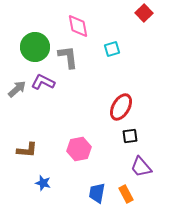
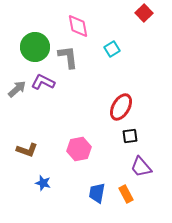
cyan square: rotated 14 degrees counterclockwise
brown L-shape: rotated 15 degrees clockwise
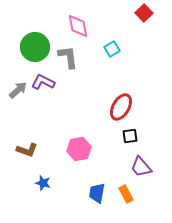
gray arrow: moved 1 px right, 1 px down
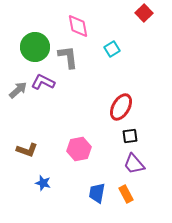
purple trapezoid: moved 7 px left, 3 px up
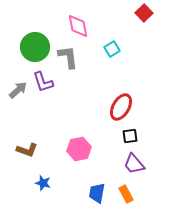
purple L-shape: rotated 135 degrees counterclockwise
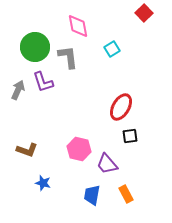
gray arrow: rotated 24 degrees counterclockwise
pink hexagon: rotated 25 degrees clockwise
purple trapezoid: moved 27 px left
blue trapezoid: moved 5 px left, 2 px down
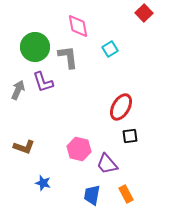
cyan square: moved 2 px left
brown L-shape: moved 3 px left, 3 px up
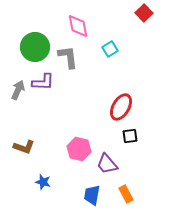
purple L-shape: rotated 70 degrees counterclockwise
blue star: moved 1 px up
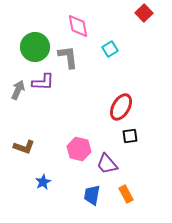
blue star: rotated 28 degrees clockwise
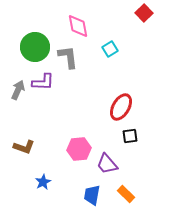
pink hexagon: rotated 20 degrees counterclockwise
orange rectangle: rotated 18 degrees counterclockwise
